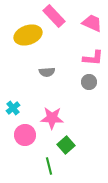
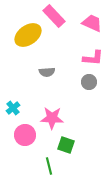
yellow ellipse: rotated 16 degrees counterclockwise
green square: rotated 30 degrees counterclockwise
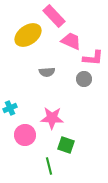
pink trapezoid: moved 21 px left, 18 px down
gray circle: moved 5 px left, 3 px up
cyan cross: moved 3 px left; rotated 16 degrees clockwise
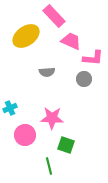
yellow ellipse: moved 2 px left, 1 px down
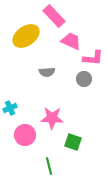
green square: moved 7 px right, 3 px up
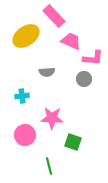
cyan cross: moved 12 px right, 12 px up; rotated 16 degrees clockwise
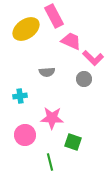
pink rectangle: rotated 15 degrees clockwise
yellow ellipse: moved 7 px up
pink L-shape: rotated 40 degrees clockwise
cyan cross: moved 2 px left
green line: moved 1 px right, 4 px up
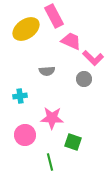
gray semicircle: moved 1 px up
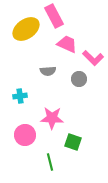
pink trapezoid: moved 4 px left, 3 px down
gray semicircle: moved 1 px right
gray circle: moved 5 px left
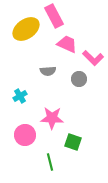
cyan cross: rotated 24 degrees counterclockwise
